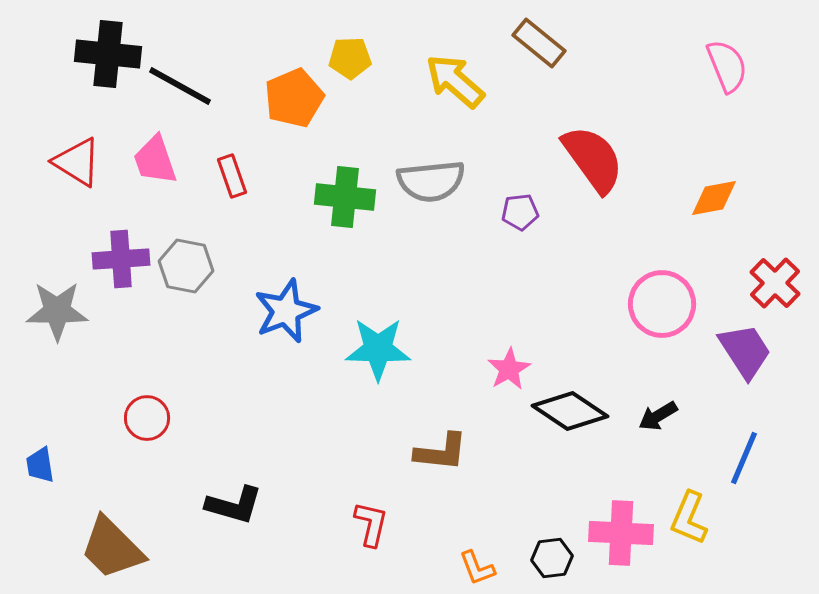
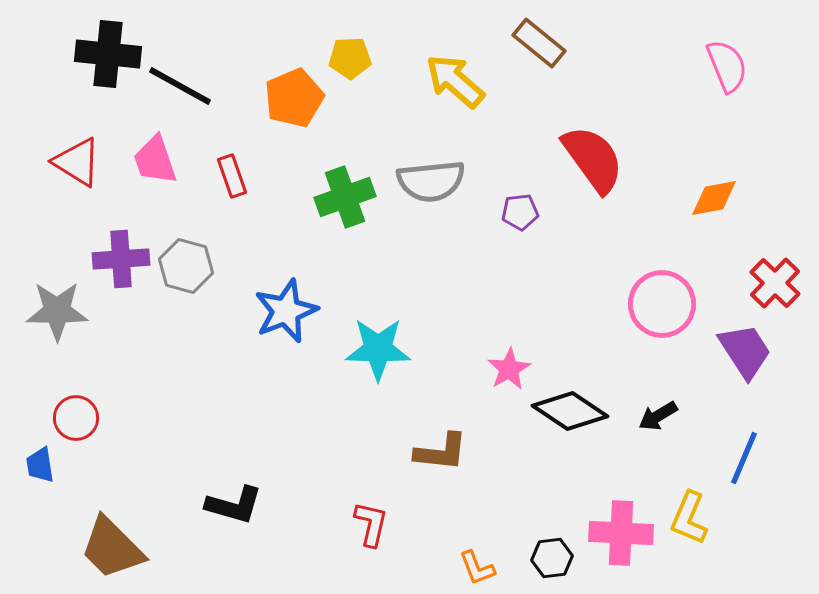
green cross: rotated 26 degrees counterclockwise
gray hexagon: rotated 4 degrees clockwise
red circle: moved 71 px left
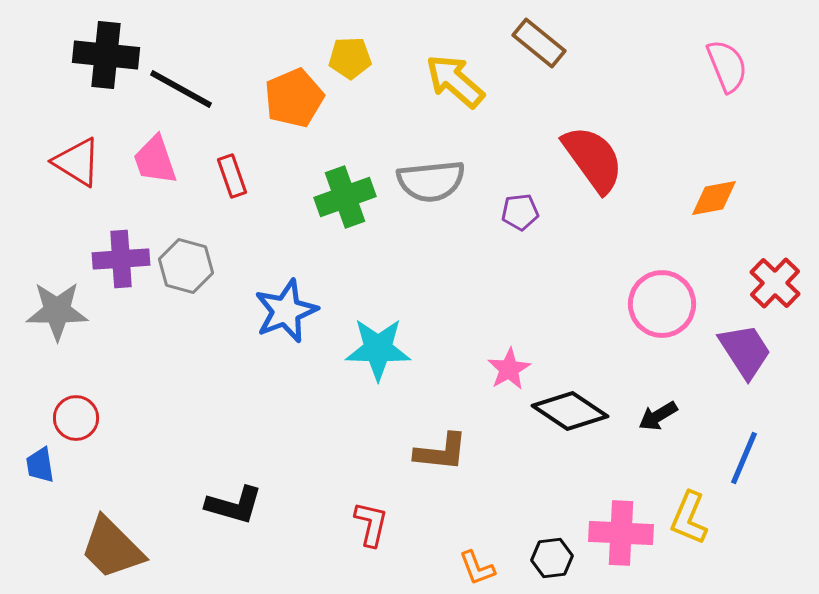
black cross: moved 2 px left, 1 px down
black line: moved 1 px right, 3 px down
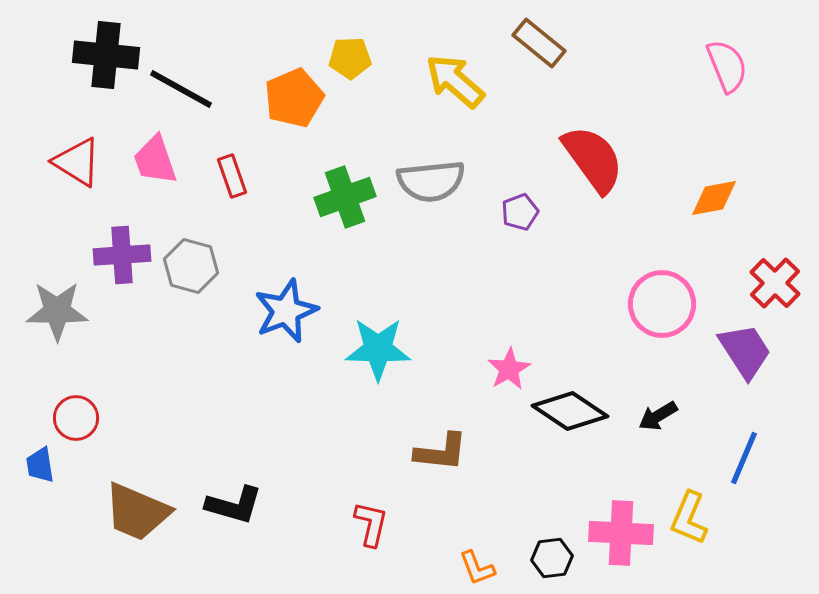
purple pentagon: rotated 15 degrees counterclockwise
purple cross: moved 1 px right, 4 px up
gray hexagon: moved 5 px right
brown trapezoid: moved 25 px right, 36 px up; rotated 22 degrees counterclockwise
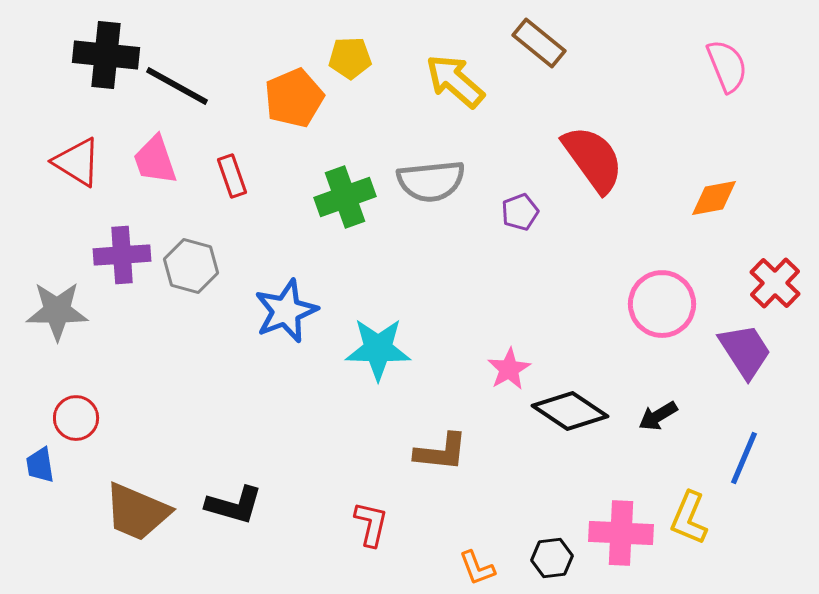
black line: moved 4 px left, 3 px up
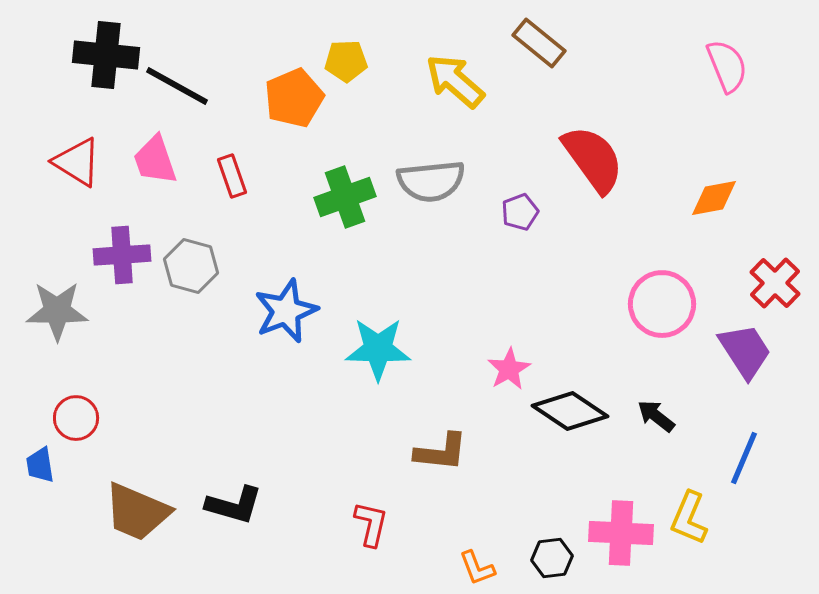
yellow pentagon: moved 4 px left, 3 px down
black arrow: moved 2 px left; rotated 69 degrees clockwise
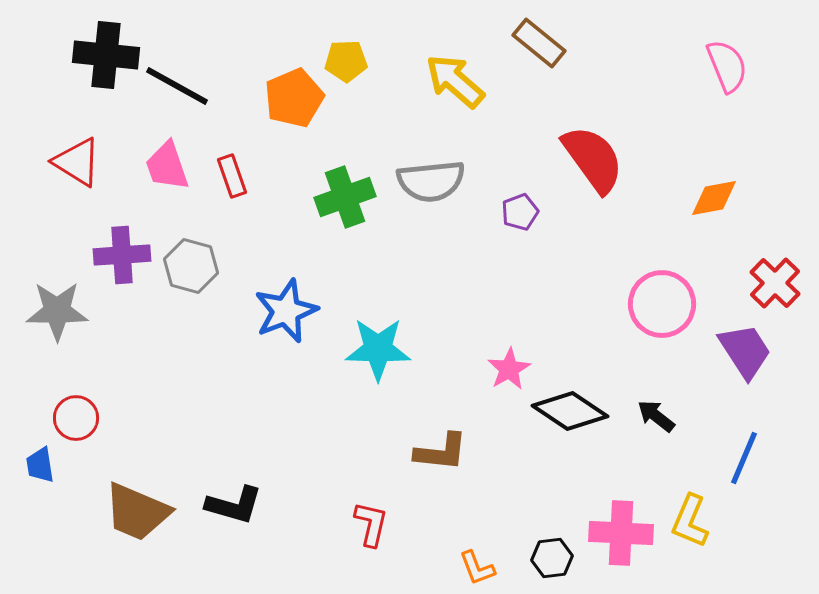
pink trapezoid: moved 12 px right, 6 px down
yellow L-shape: moved 1 px right, 3 px down
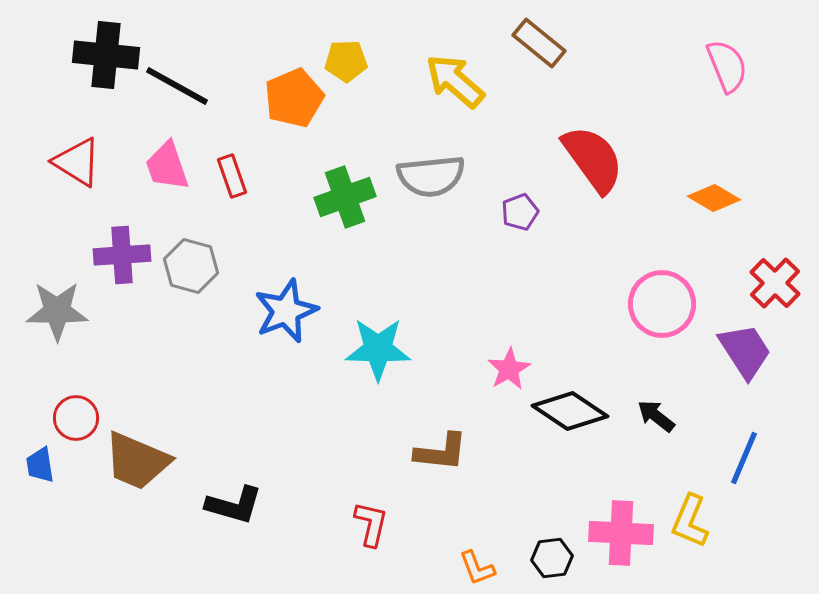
gray semicircle: moved 5 px up
orange diamond: rotated 42 degrees clockwise
brown trapezoid: moved 51 px up
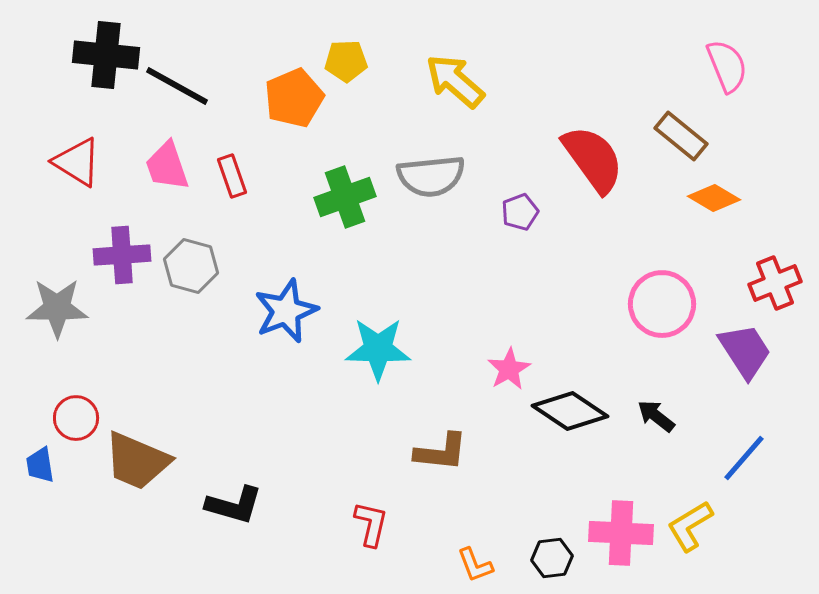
brown rectangle: moved 142 px right, 93 px down
red cross: rotated 24 degrees clockwise
gray star: moved 3 px up
blue line: rotated 18 degrees clockwise
yellow L-shape: moved 5 px down; rotated 36 degrees clockwise
orange L-shape: moved 2 px left, 3 px up
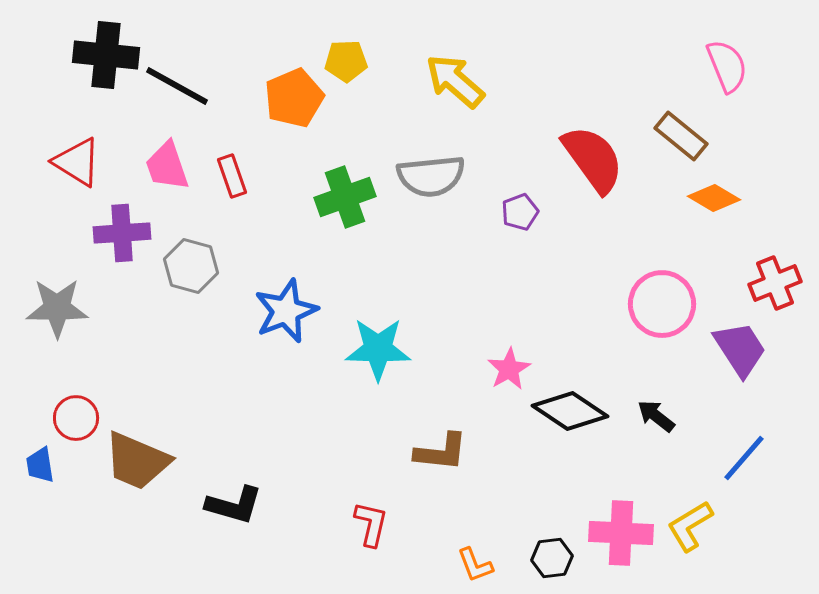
purple cross: moved 22 px up
purple trapezoid: moved 5 px left, 2 px up
